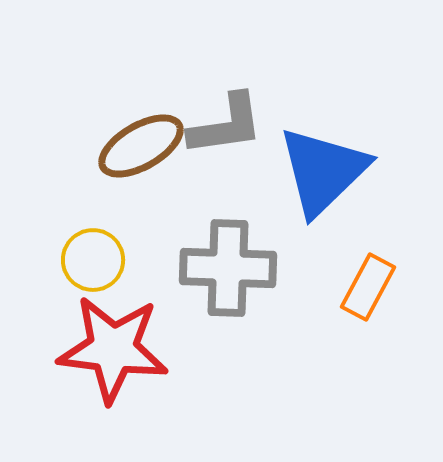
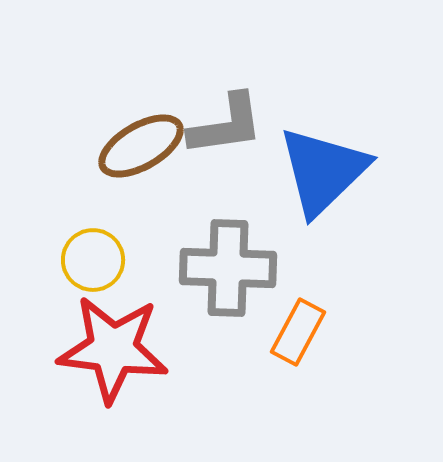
orange rectangle: moved 70 px left, 45 px down
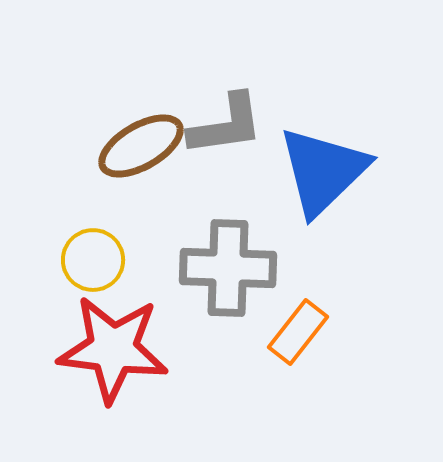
orange rectangle: rotated 10 degrees clockwise
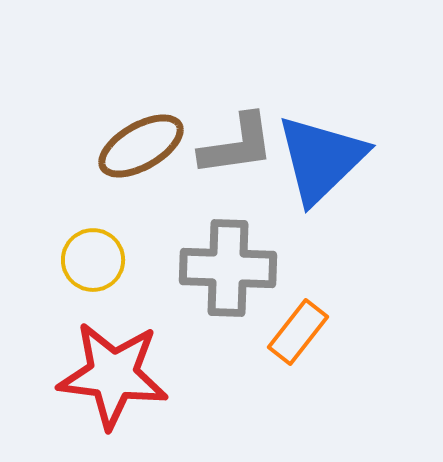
gray L-shape: moved 11 px right, 20 px down
blue triangle: moved 2 px left, 12 px up
red star: moved 26 px down
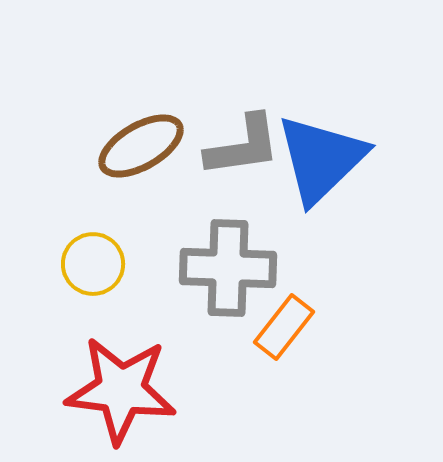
gray L-shape: moved 6 px right, 1 px down
yellow circle: moved 4 px down
orange rectangle: moved 14 px left, 5 px up
red star: moved 8 px right, 15 px down
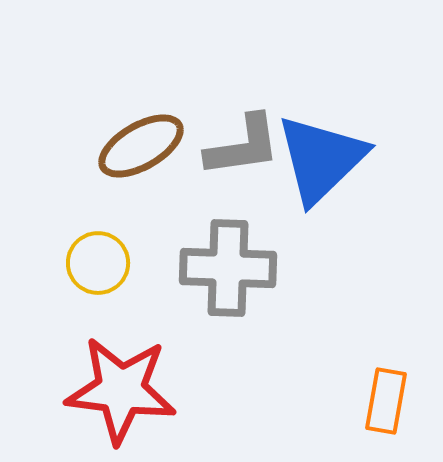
yellow circle: moved 5 px right, 1 px up
orange rectangle: moved 102 px right, 74 px down; rotated 28 degrees counterclockwise
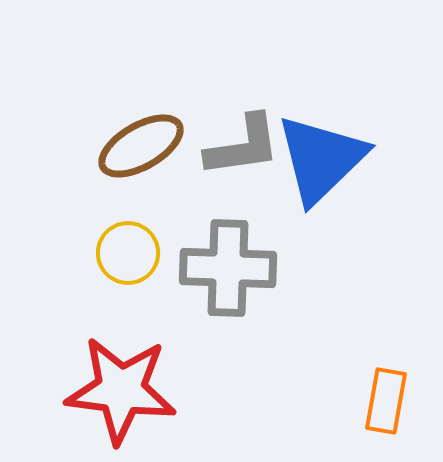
yellow circle: moved 30 px right, 10 px up
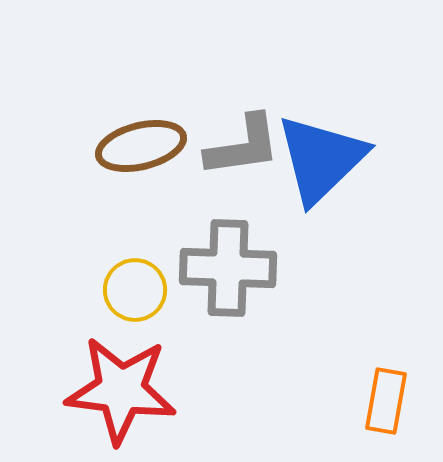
brown ellipse: rotated 16 degrees clockwise
yellow circle: moved 7 px right, 37 px down
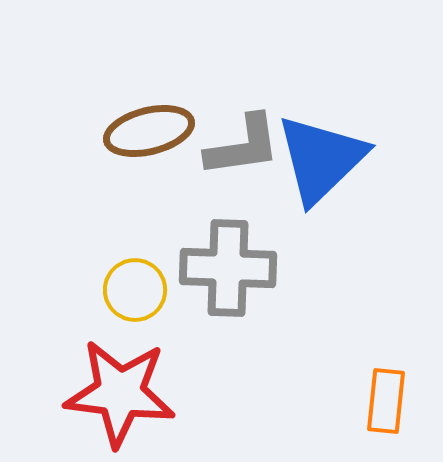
brown ellipse: moved 8 px right, 15 px up
red star: moved 1 px left, 3 px down
orange rectangle: rotated 4 degrees counterclockwise
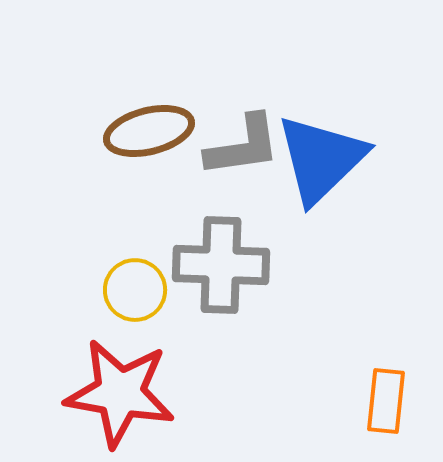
gray cross: moved 7 px left, 3 px up
red star: rotated 3 degrees clockwise
